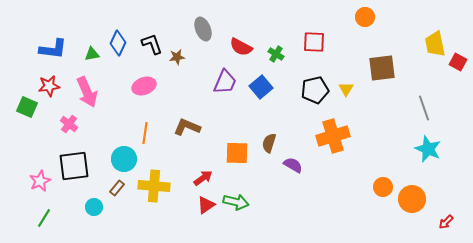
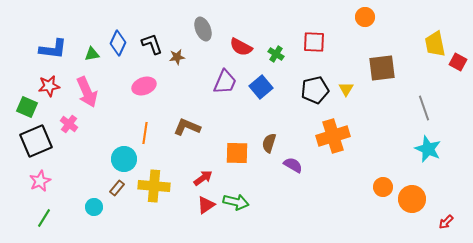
black square at (74, 166): moved 38 px left, 25 px up; rotated 16 degrees counterclockwise
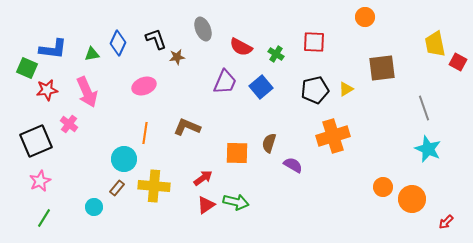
black L-shape at (152, 44): moved 4 px right, 5 px up
red star at (49, 86): moved 2 px left, 4 px down
yellow triangle at (346, 89): rotated 28 degrees clockwise
green square at (27, 107): moved 39 px up
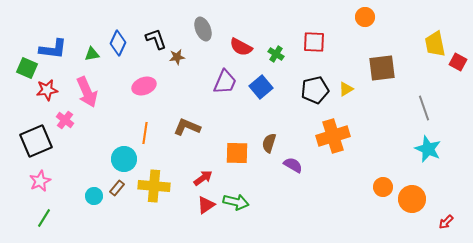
pink cross at (69, 124): moved 4 px left, 4 px up
cyan circle at (94, 207): moved 11 px up
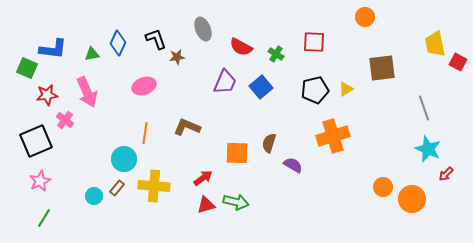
red star at (47, 90): moved 5 px down
red triangle at (206, 205): rotated 18 degrees clockwise
red arrow at (446, 222): moved 48 px up
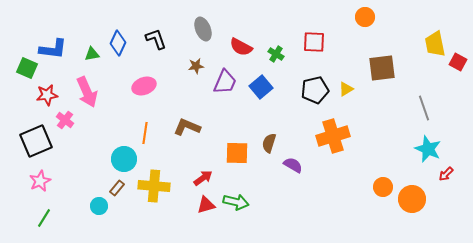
brown star at (177, 57): moved 19 px right, 9 px down
cyan circle at (94, 196): moved 5 px right, 10 px down
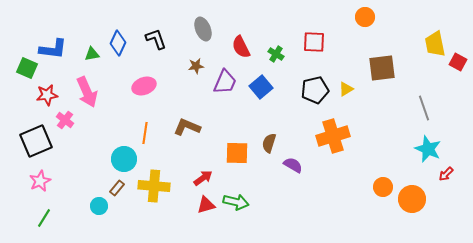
red semicircle at (241, 47): rotated 35 degrees clockwise
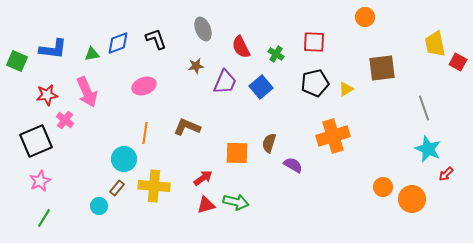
blue diamond at (118, 43): rotated 45 degrees clockwise
green square at (27, 68): moved 10 px left, 7 px up
black pentagon at (315, 90): moved 7 px up
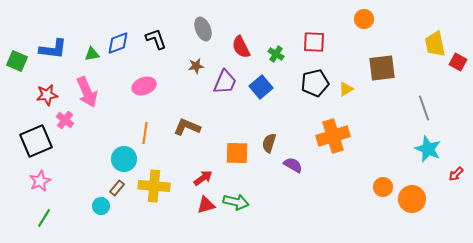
orange circle at (365, 17): moved 1 px left, 2 px down
red arrow at (446, 174): moved 10 px right
cyan circle at (99, 206): moved 2 px right
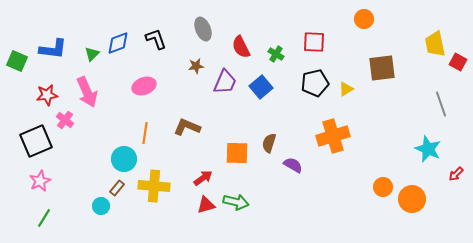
green triangle at (92, 54): rotated 35 degrees counterclockwise
gray line at (424, 108): moved 17 px right, 4 px up
